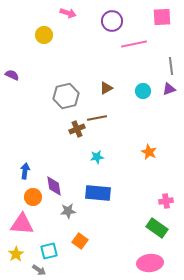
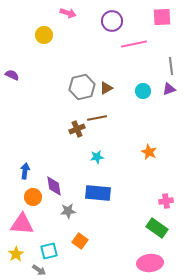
gray hexagon: moved 16 px right, 9 px up
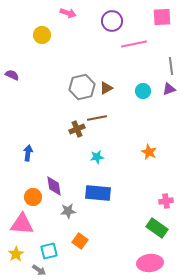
yellow circle: moved 2 px left
blue arrow: moved 3 px right, 18 px up
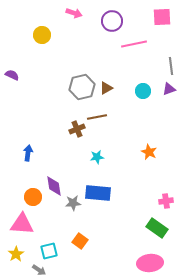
pink arrow: moved 6 px right
brown line: moved 1 px up
gray star: moved 5 px right, 8 px up
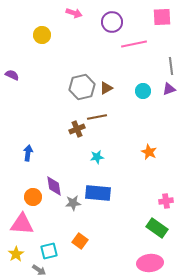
purple circle: moved 1 px down
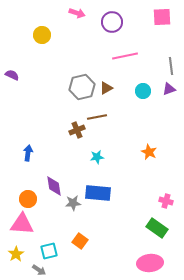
pink arrow: moved 3 px right
pink line: moved 9 px left, 12 px down
brown cross: moved 1 px down
orange circle: moved 5 px left, 2 px down
pink cross: rotated 24 degrees clockwise
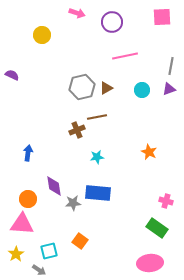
gray line: rotated 18 degrees clockwise
cyan circle: moved 1 px left, 1 px up
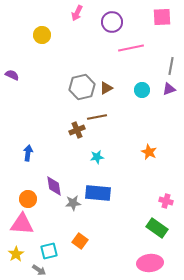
pink arrow: rotated 98 degrees clockwise
pink line: moved 6 px right, 8 px up
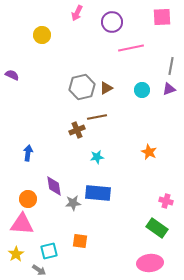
orange square: rotated 28 degrees counterclockwise
